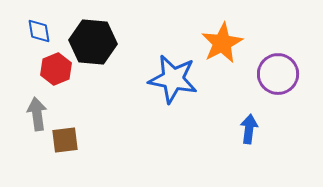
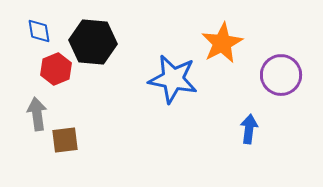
purple circle: moved 3 px right, 1 px down
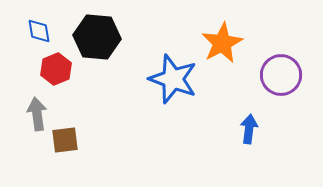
black hexagon: moved 4 px right, 5 px up
blue star: rotated 9 degrees clockwise
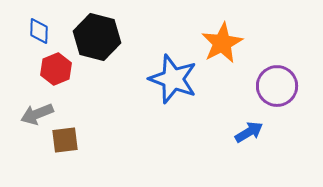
blue diamond: rotated 12 degrees clockwise
black hexagon: rotated 9 degrees clockwise
purple circle: moved 4 px left, 11 px down
gray arrow: rotated 104 degrees counterclockwise
blue arrow: moved 3 px down; rotated 52 degrees clockwise
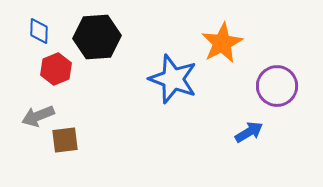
black hexagon: rotated 18 degrees counterclockwise
gray arrow: moved 1 px right, 2 px down
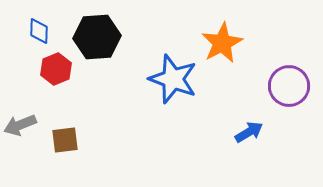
purple circle: moved 12 px right
gray arrow: moved 18 px left, 9 px down
